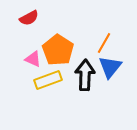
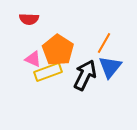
red semicircle: moved 1 px down; rotated 30 degrees clockwise
black arrow: rotated 24 degrees clockwise
yellow rectangle: moved 8 px up
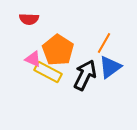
blue triangle: rotated 15 degrees clockwise
yellow rectangle: rotated 48 degrees clockwise
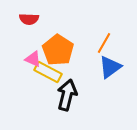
black arrow: moved 18 px left, 20 px down; rotated 12 degrees counterclockwise
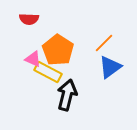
orange line: rotated 15 degrees clockwise
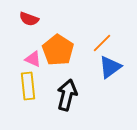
red semicircle: rotated 18 degrees clockwise
orange line: moved 2 px left
yellow rectangle: moved 20 px left, 14 px down; rotated 56 degrees clockwise
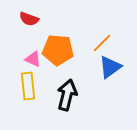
orange pentagon: rotated 28 degrees counterclockwise
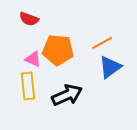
orange line: rotated 15 degrees clockwise
black arrow: rotated 52 degrees clockwise
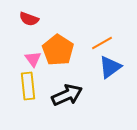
orange pentagon: rotated 28 degrees clockwise
pink triangle: rotated 30 degrees clockwise
